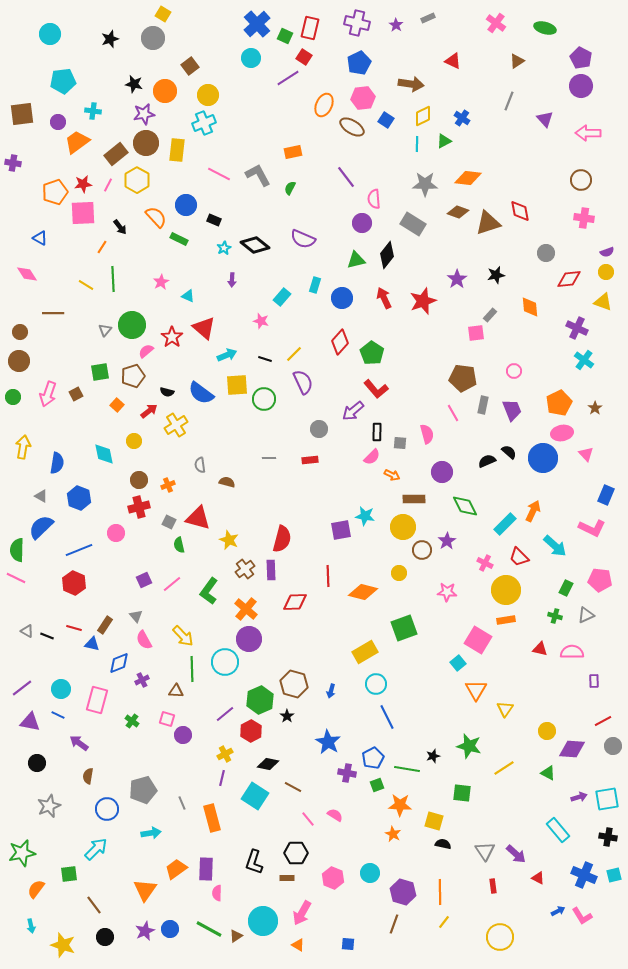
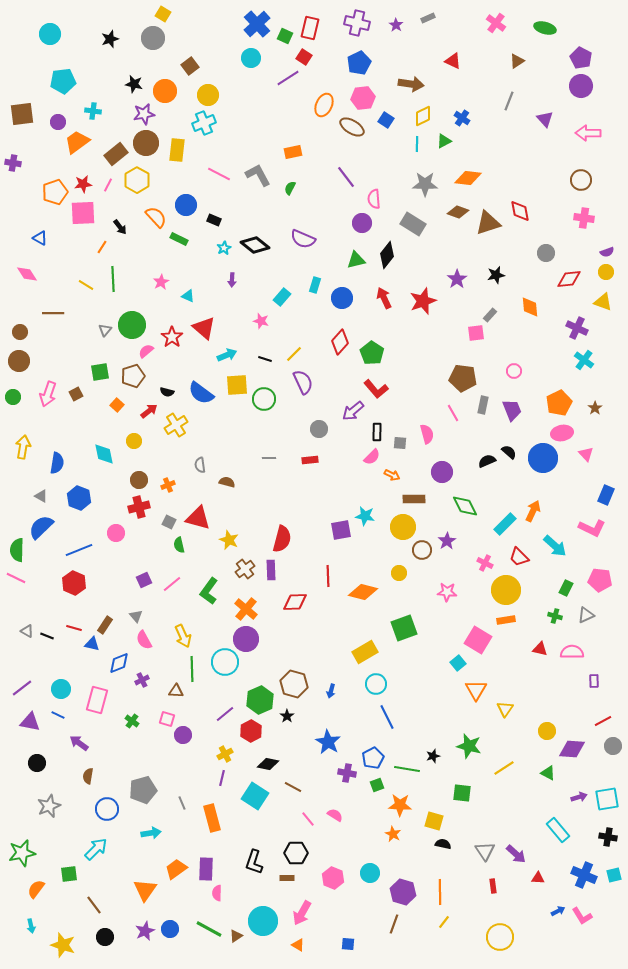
yellow arrow at (183, 636): rotated 20 degrees clockwise
purple circle at (249, 639): moved 3 px left
red triangle at (538, 878): rotated 24 degrees counterclockwise
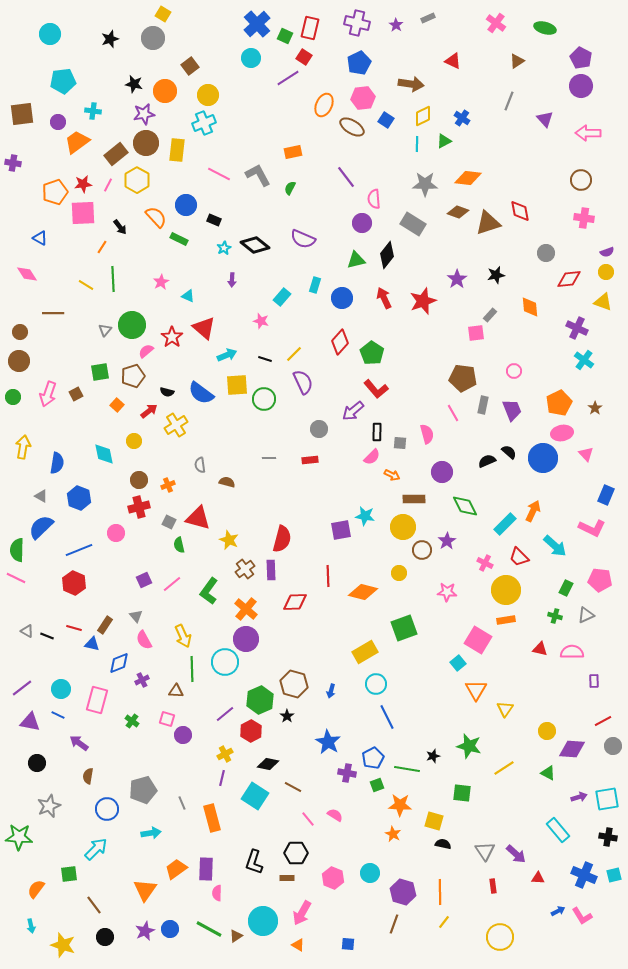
green star at (22, 853): moved 3 px left, 16 px up; rotated 16 degrees clockwise
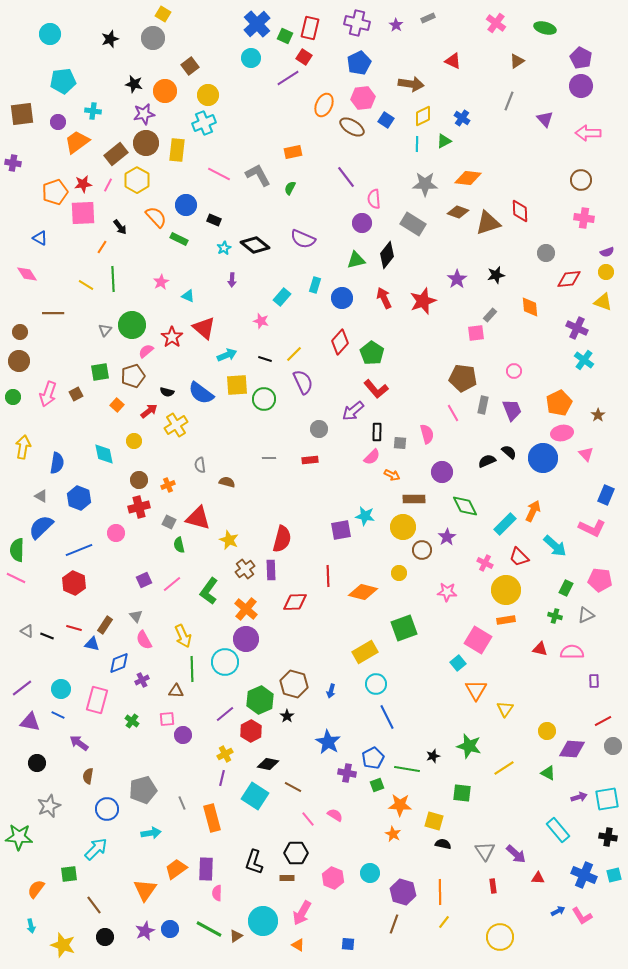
red diamond at (520, 211): rotated 10 degrees clockwise
brown star at (595, 408): moved 3 px right, 7 px down
purple star at (447, 541): moved 4 px up
pink square at (167, 719): rotated 21 degrees counterclockwise
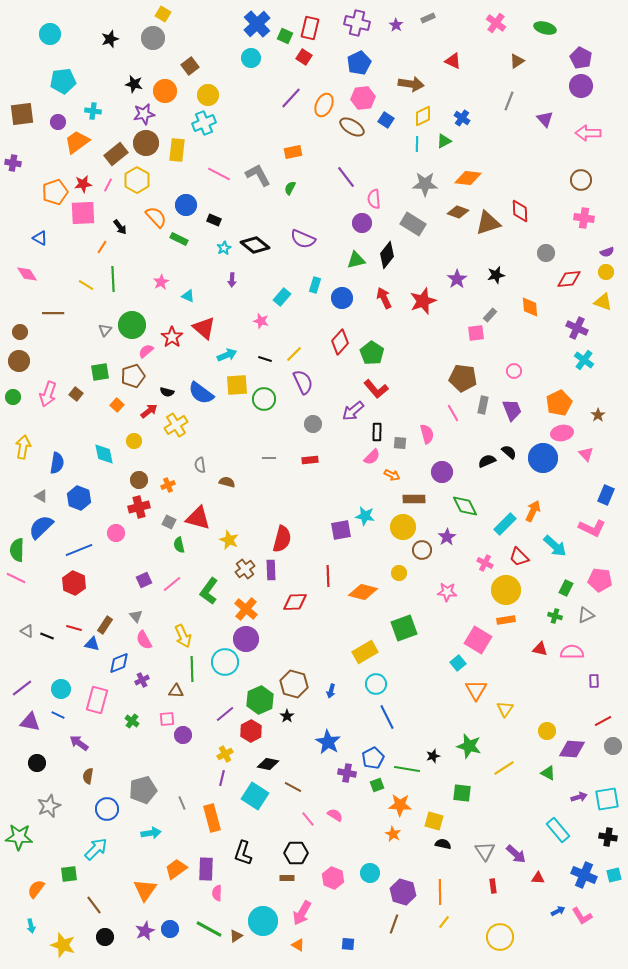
purple line at (288, 78): moved 3 px right, 20 px down; rotated 15 degrees counterclockwise
brown square at (76, 394): rotated 24 degrees counterclockwise
gray circle at (319, 429): moved 6 px left, 5 px up
black L-shape at (254, 862): moved 11 px left, 9 px up
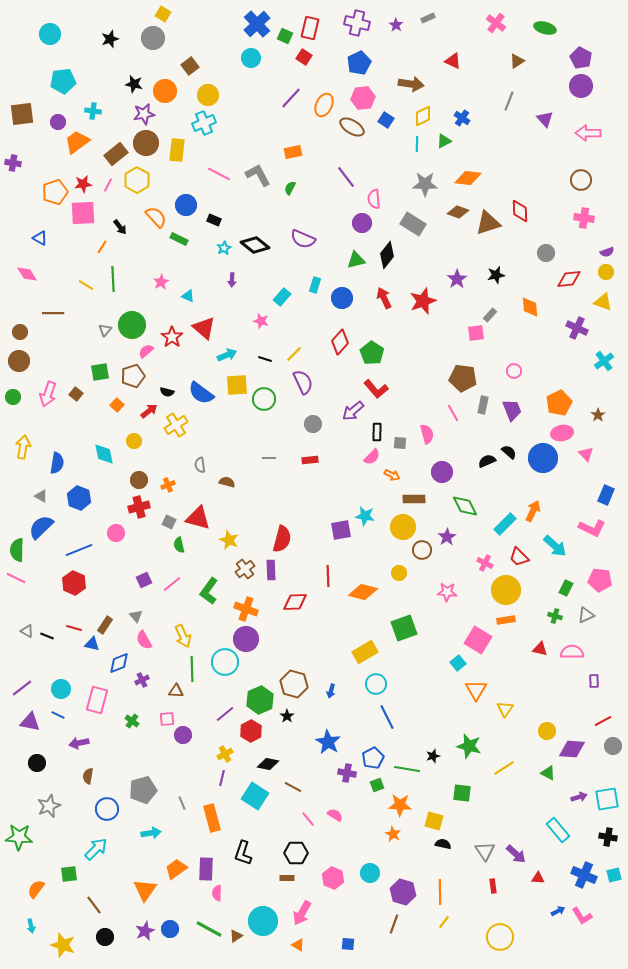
cyan cross at (584, 360): moved 20 px right, 1 px down; rotated 18 degrees clockwise
orange cross at (246, 609): rotated 20 degrees counterclockwise
purple arrow at (79, 743): rotated 48 degrees counterclockwise
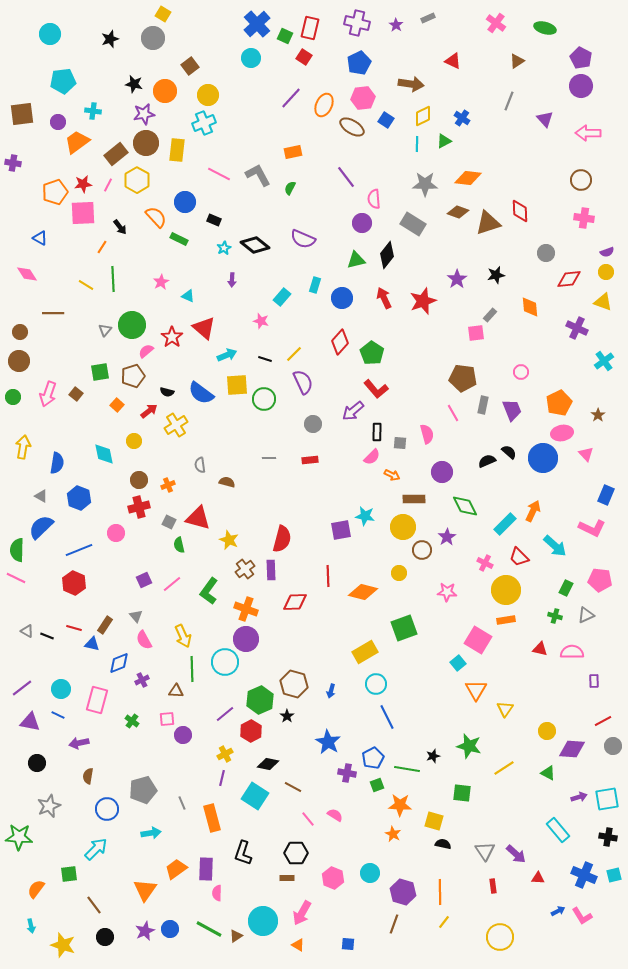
blue circle at (186, 205): moved 1 px left, 3 px up
pink circle at (514, 371): moved 7 px right, 1 px down
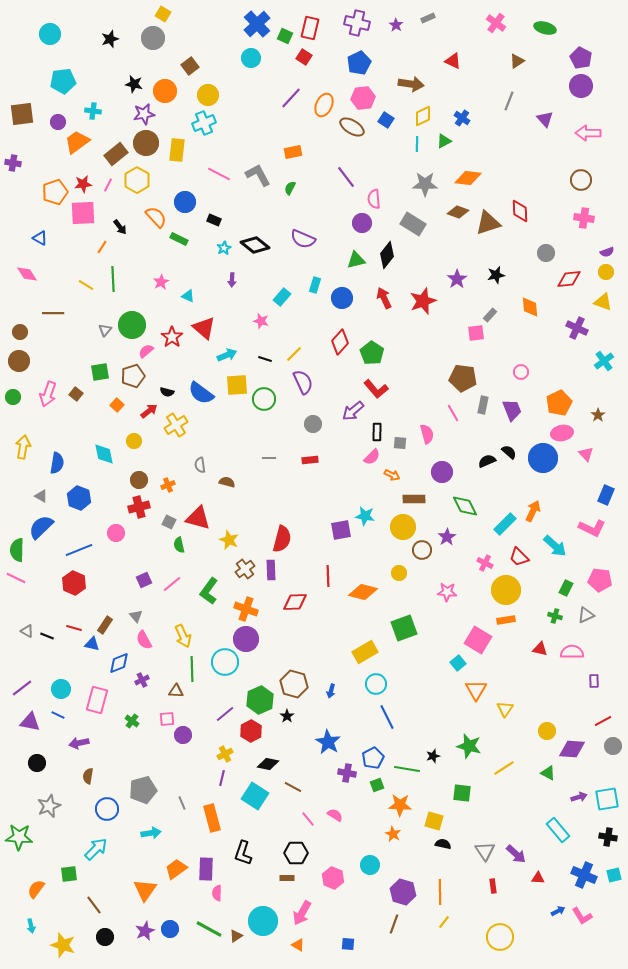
cyan circle at (370, 873): moved 8 px up
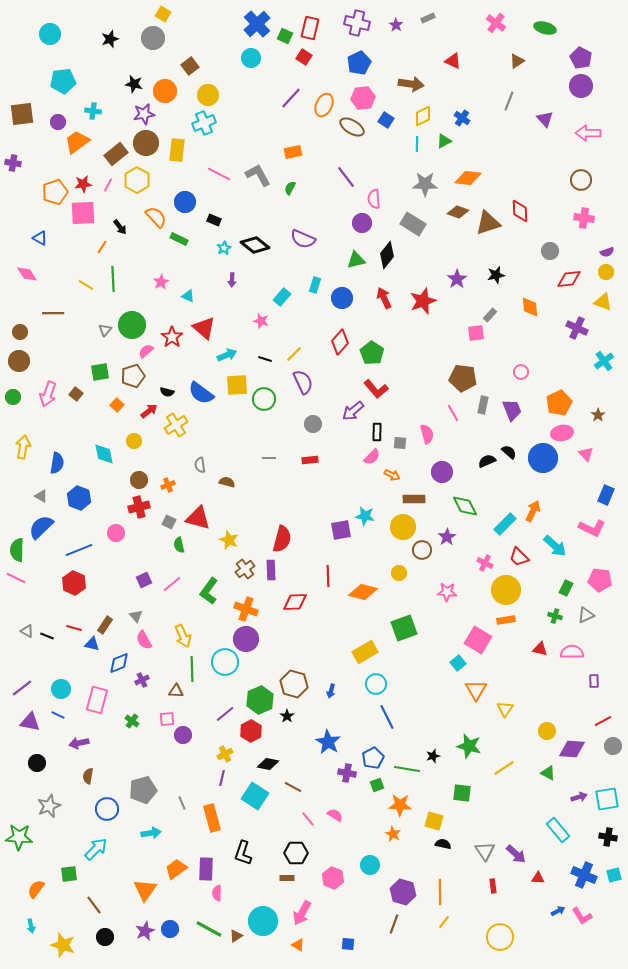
gray circle at (546, 253): moved 4 px right, 2 px up
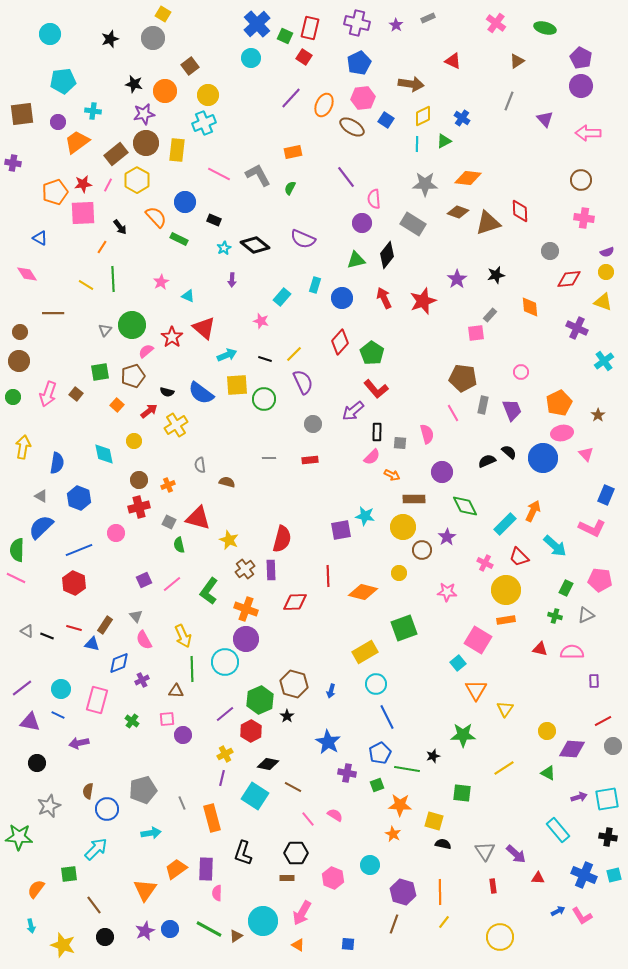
green star at (469, 746): moved 6 px left, 11 px up; rotated 15 degrees counterclockwise
blue pentagon at (373, 758): moved 7 px right, 5 px up
brown semicircle at (88, 776): moved 15 px down
